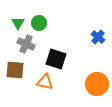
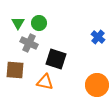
gray cross: moved 3 px right, 1 px up
orange circle: moved 1 px down
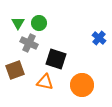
blue cross: moved 1 px right, 1 px down
brown square: rotated 24 degrees counterclockwise
orange circle: moved 15 px left
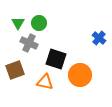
orange circle: moved 2 px left, 10 px up
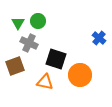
green circle: moved 1 px left, 2 px up
brown square: moved 4 px up
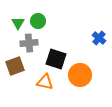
gray cross: rotated 30 degrees counterclockwise
